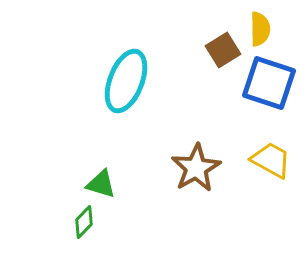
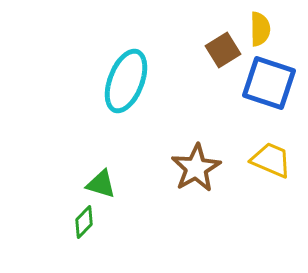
yellow trapezoid: rotated 6 degrees counterclockwise
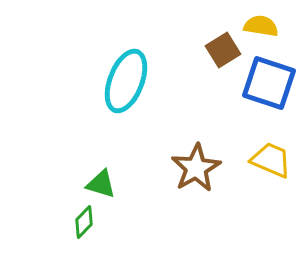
yellow semicircle: moved 1 px right, 3 px up; rotated 80 degrees counterclockwise
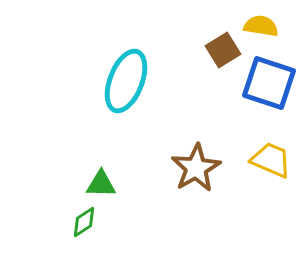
green triangle: rotated 16 degrees counterclockwise
green diamond: rotated 12 degrees clockwise
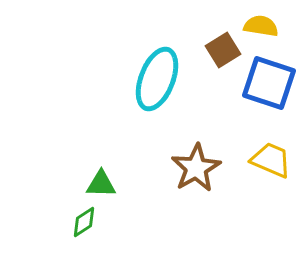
cyan ellipse: moved 31 px right, 2 px up
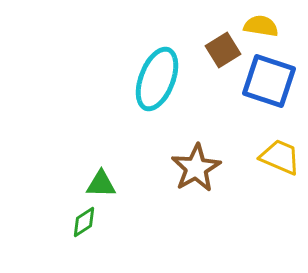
blue square: moved 2 px up
yellow trapezoid: moved 9 px right, 3 px up
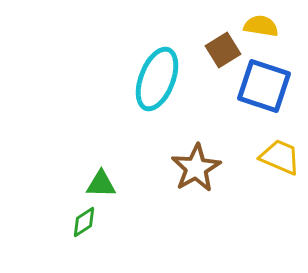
blue square: moved 5 px left, 5 px down
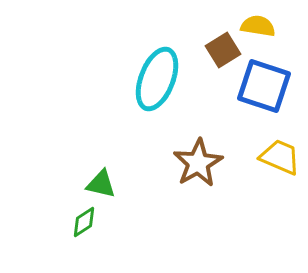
yellow semicircle: moved 3 px left
brown star: moved 2 px right, 5 px up
green triangle: rotated 12 degrees clockwise
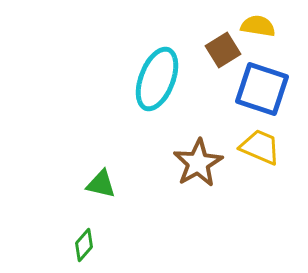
blue square: moved 2 px left, 3 px down
yellow trapezoid: moved 20 px left, 10 px up
green diamond: moved 23 px down; rotated 16 degrees counterclockwise
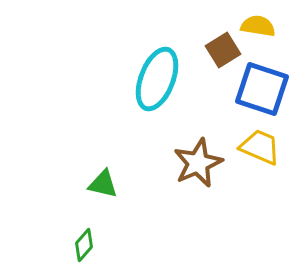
brown star: rotated 6 degrees clockwise
green triangle: moved 2 px right
